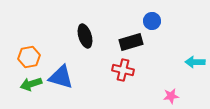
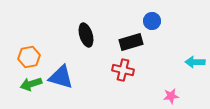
black ellipse: moved 1 px right, 1 px up
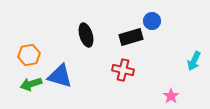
black rectangle: moved 5 px up
orange hexagon: moved 2 px up
cyan arrow: moved 1 px left, 1 px up; rotated 66 degrees counterclockwise
blue triangle: moved 1 px left, 1 px up
pink star: rotated 28 degrees counterclockwise
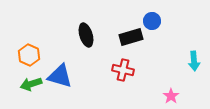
orange hexagon: rotated 25 degrees counterclockwise
cyan arrow: rotated 30 degrees counterclockwise
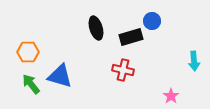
black ellipse: moved 10 px right, 7 px up
orange hexagon: moved 1 px left, 3 px up; rotated 25 degrees counterclockwise
green arrow: rotated 70 degrees clockwise
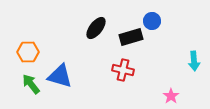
black ellipse: rotated 55 degrees clockwise
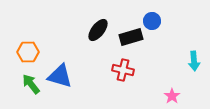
black ellipse: moved 2 px right, 2 px down
pink star: moved 1 px right
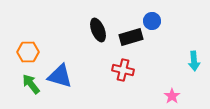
black ellipse: rotated 60 degrees counterclockwise
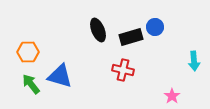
blue circle: moved 3 px right, 6 px down
